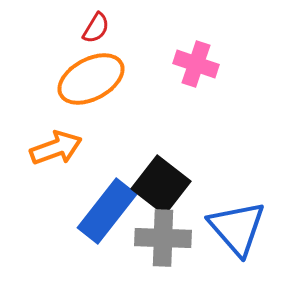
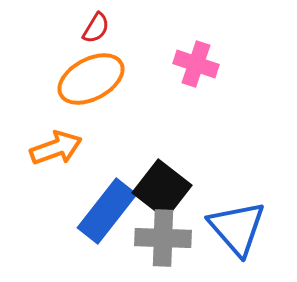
black square: moved 1 px right, 4 px down
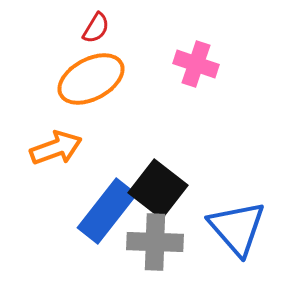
black square: moved 4 px left
gray cross: moved 8 px left, 4 px down
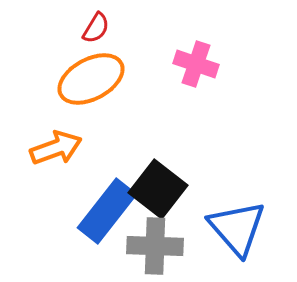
gray cross: moved 4 px down
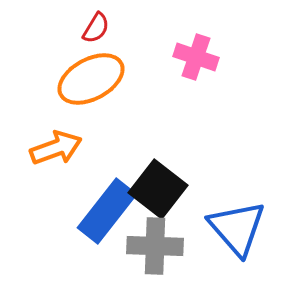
pink cross: moved 7 px up
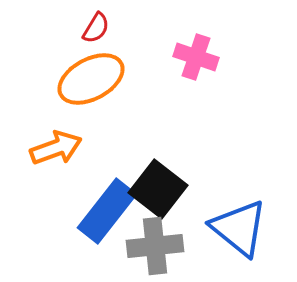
blue triangle: moved 2 px right; rotated 10 degrees counterclockwise
gray cross: rotated 8 degrees counterclockwise
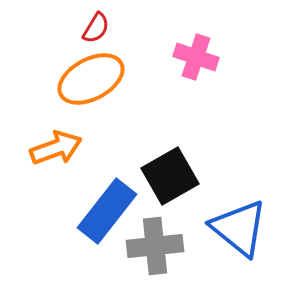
black square: moved 12 px right, 13 px up; rotated 22 degrees clockwise
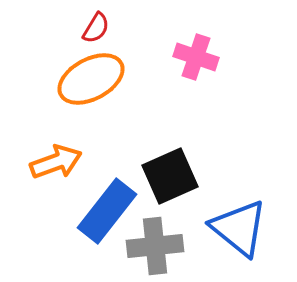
orange arrow: moved 14 px down
black square: rotated 6 degrees clockwise
